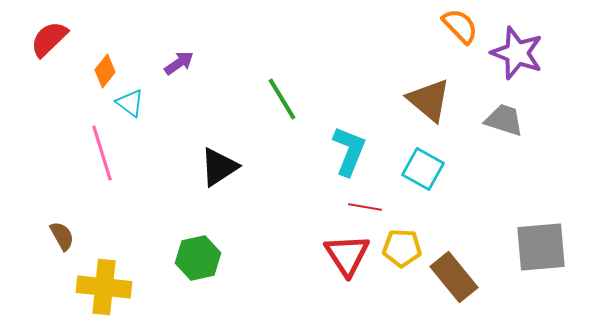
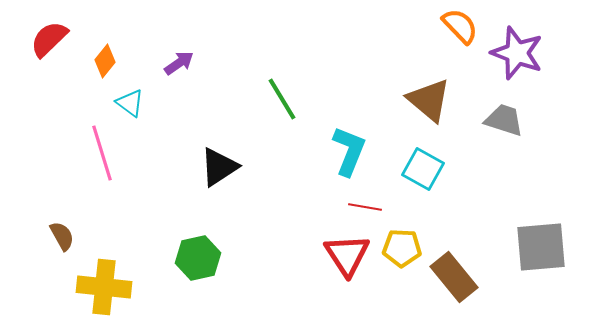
orange diamond: moved 10 px up
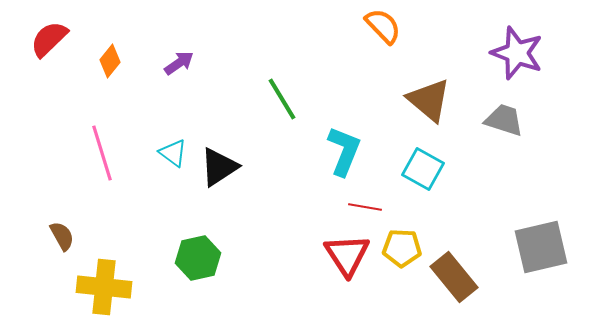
orange semicircle: moved 77 px left
orange diamond: moved 5 px right
cyan triangle: moved 43 px right, 50 px down
cyan L-shape: moved 5 px left
gray square: rotated 8 degrees counterclockwise
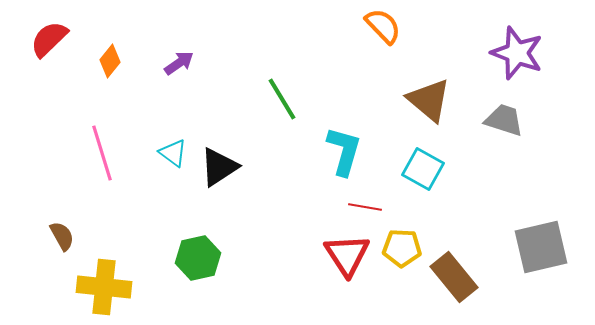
cyan L-shape: rotated 6 degrees counterclockwise
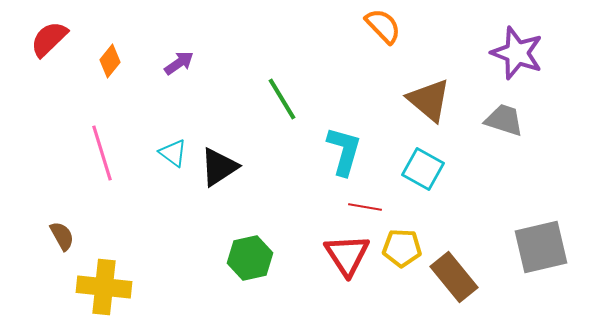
green hexagon: moved 52 px right
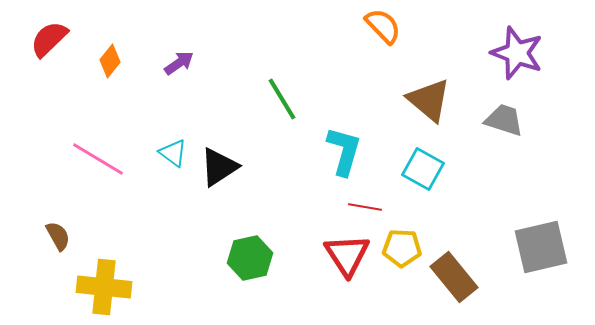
pink line: moved 4 px left, 6 px down; rotated 42 degrees counterclockwise
brown semicircle: moved 4 px left
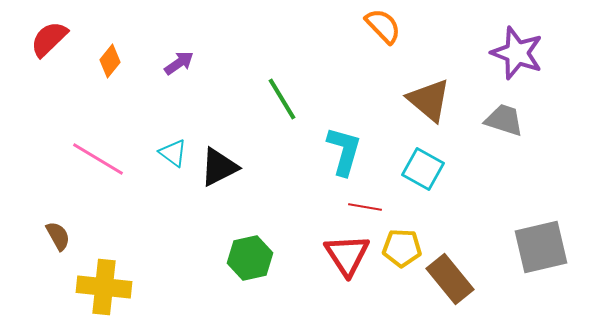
black triangle: rotated 6 degrees clockwise
brown rectangle: moved 4 px left, 2 px down
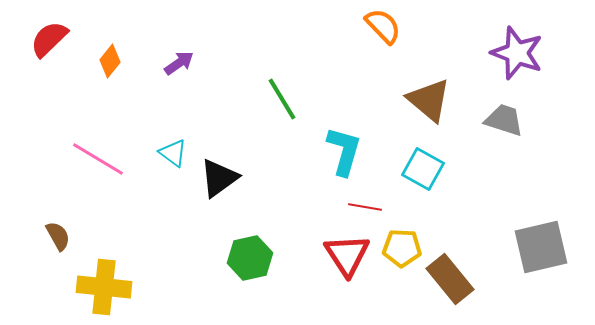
black triangle: moved 11 px down; rotated 9 degrees counterclockwise
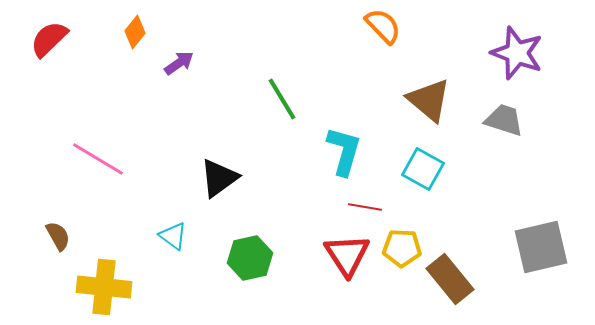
orange diamond: moved 25 px right, 29 px up
cyan triangle: moved 83 px down
